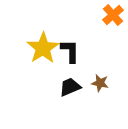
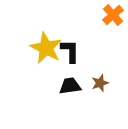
yellow star: moved 3 px right; rotated 12 degrees counterclockwise
brown star: rotated 30 degrees counterclockwise
black trapezoid: moved 1 px up; rotated 15 degrees clockwise
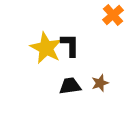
black L-shape: moved 6 px up
